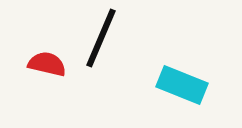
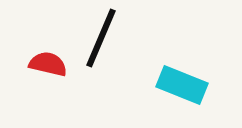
red semicircle: moved 1 px right
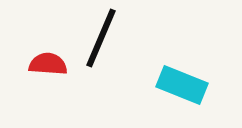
red semicircle: rotated 9 degrees counterclockwise
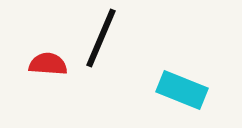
cyan rectangle: moved 5 px down
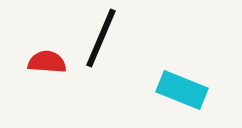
red semicircle: moved 1 px left, 2 px up
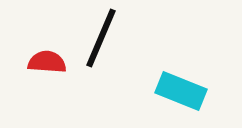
cyan rectangle: moved 1 px left, 1 px down
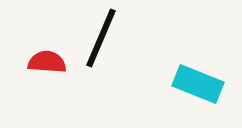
cyan rectangle: moved 17 px right, 7 px up
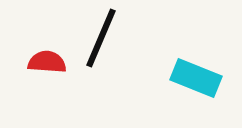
cyan rectangle: moved 2 px left, 6 px up
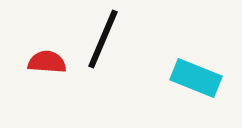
black line: moved 2 px right, 1 px down
